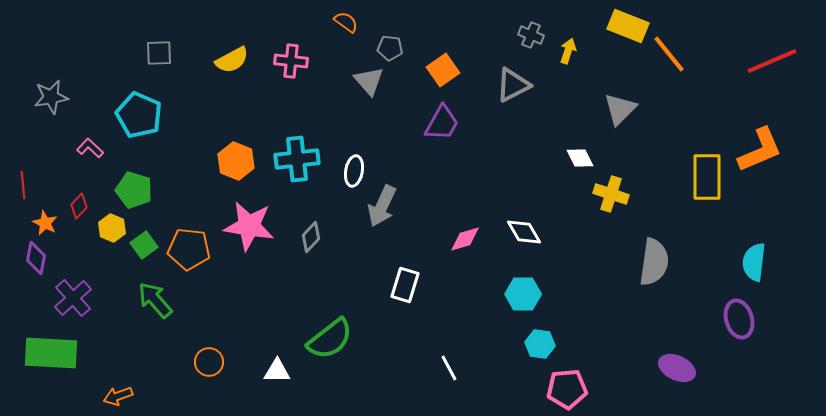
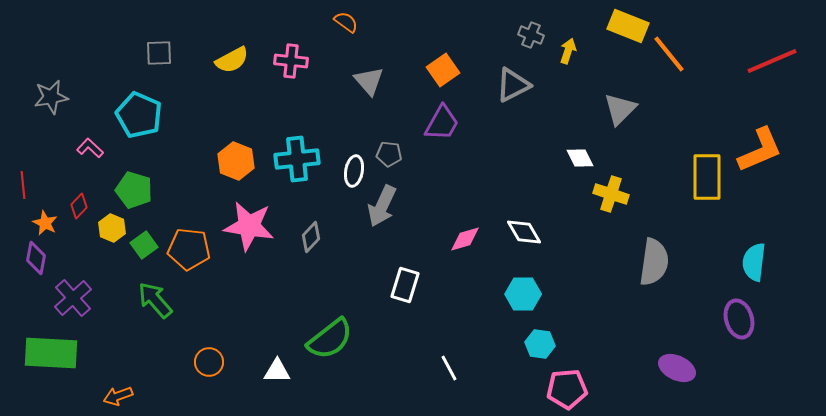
gray pentagon at (390, 48): moved 1 px left, 106 px down
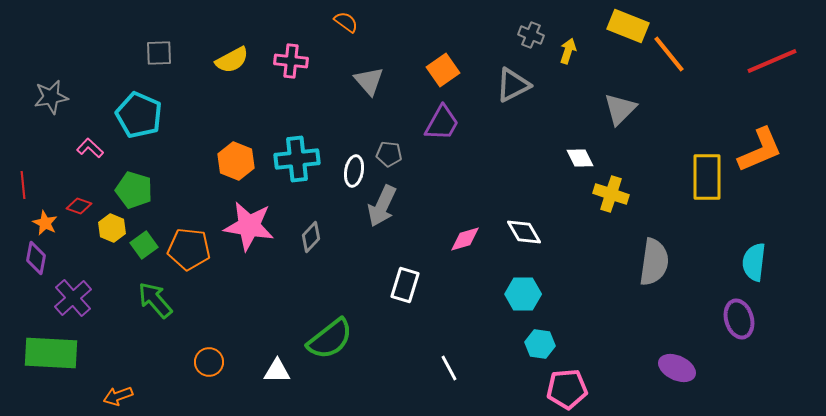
red diamond at (79, 206): rotated 65 degrees clockwise
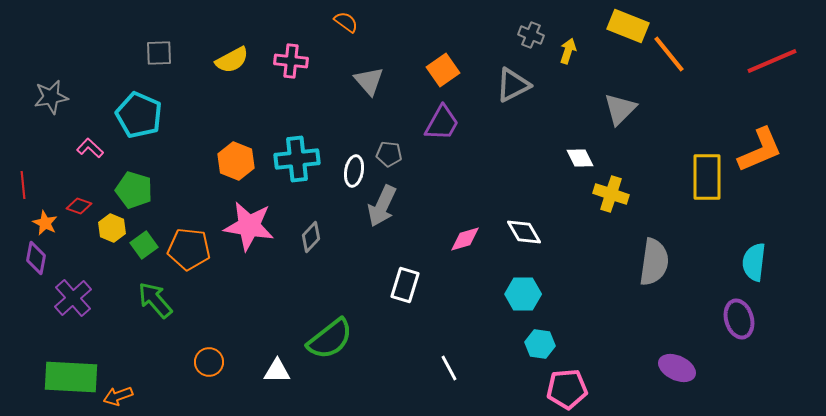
green rectangle at (51, 353): moved 20 px right, 24 px down
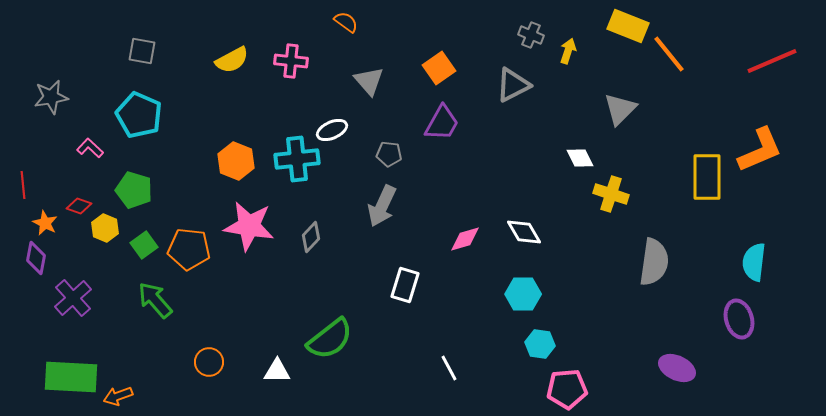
gray square at (159, 53): moved 17 px left, 2 px up; rotated 12 degrees clockwise
orange square at (443, 70): moved 4 px left, 2 px up
white ellipse at (354, 171): moved 22 px left, 41 px up; rotated 56 degrees clockwise
yellow hexagon at (112, 228): moved 7 px left
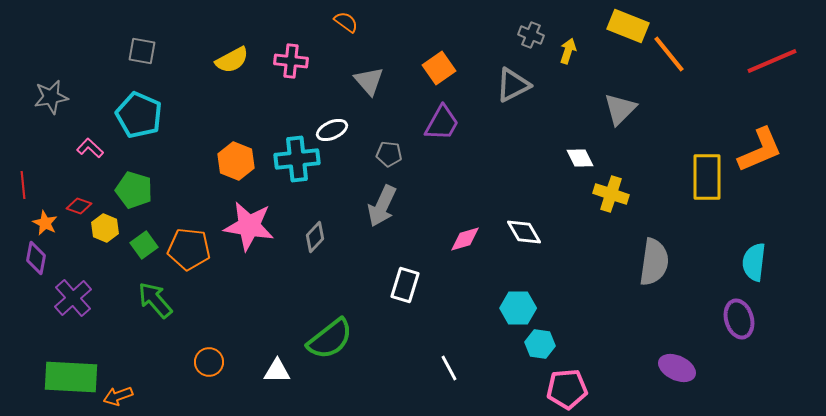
gray diamond at (311, 237): moved 4 px right
cyan hexagon at (523, 294): moved 5 px left, 14 px down
